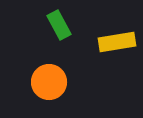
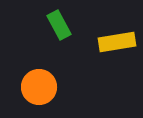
orange circle: moved 10 px left, 5 px down
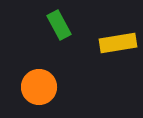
yellow rectangle: moved 1 px right, 1 px down
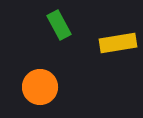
orange circle: moved 1 px right
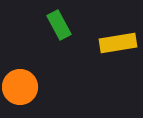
orange circle: moved 20 px left
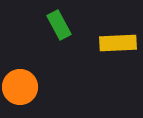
yellow rectangle: rotated 6 degrees clockwise
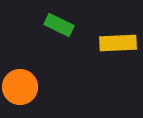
green rectangle: rotated 36 degrees counterclockwise
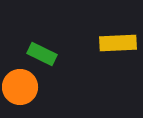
green rectangle: moved 17 px left, 29 px down
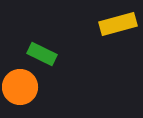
yellow rectangle: moved 19 px up; rotated 12 degrees counterclockwise
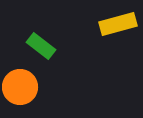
green rectangle: moved 1 px left, 8 px up; rotated 12 degrees clockwise
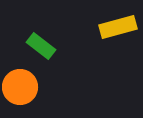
yellow rectangle: moved 3 px down
